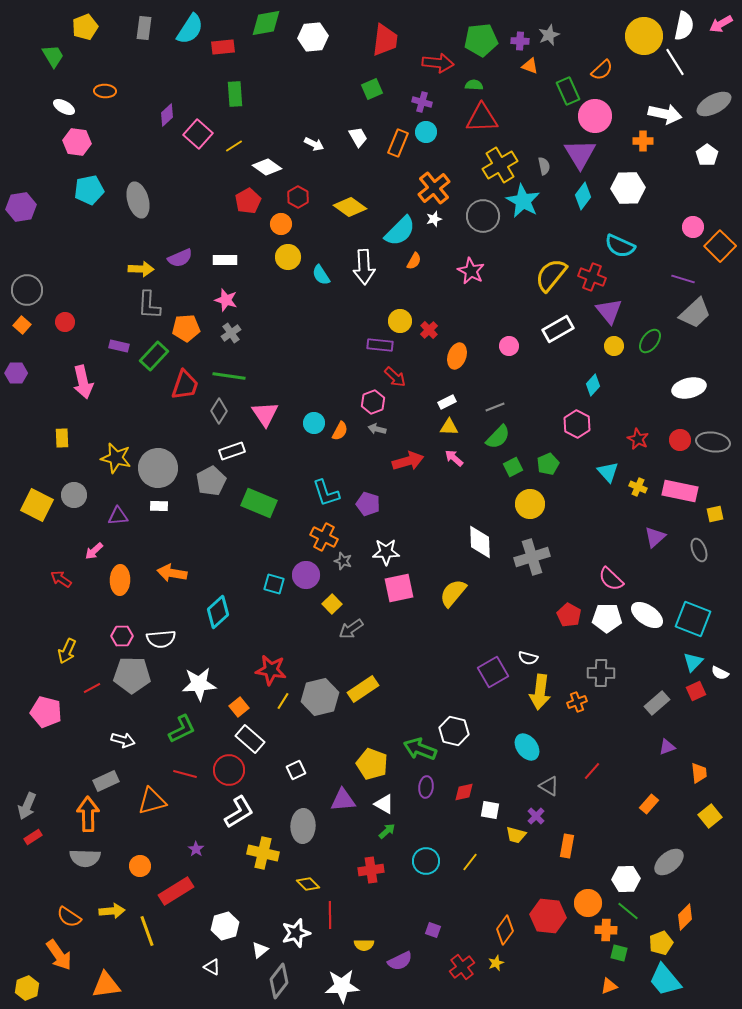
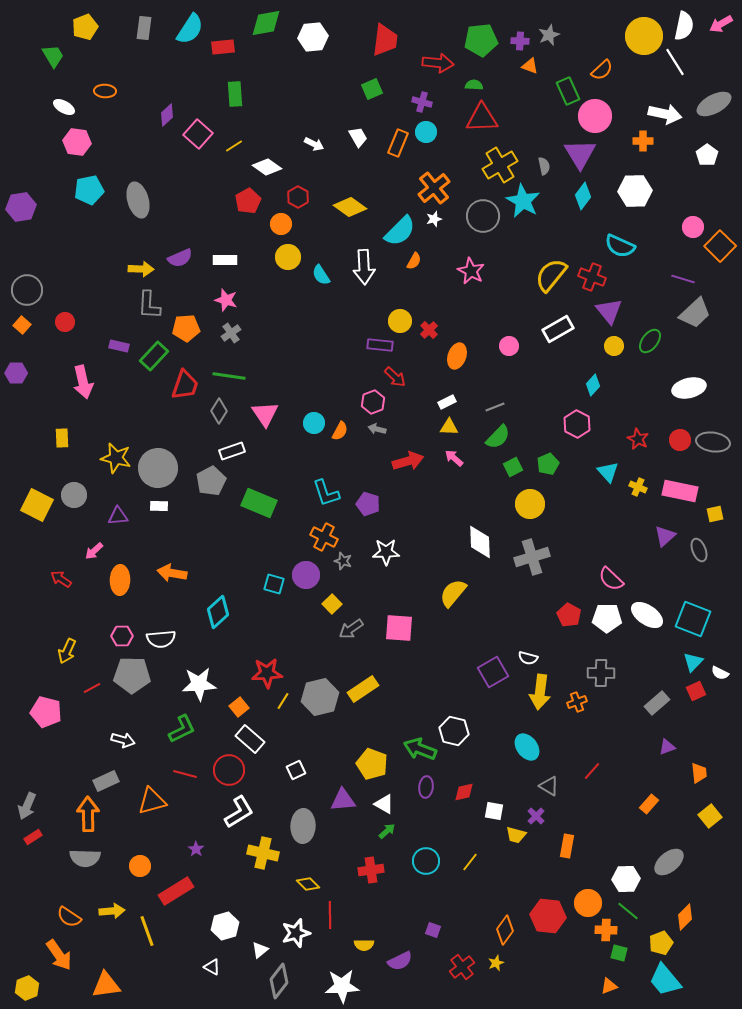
white hexagon at (628, 188): moved 7 px right, 3 px down
purple triangle at (655, 537): moved 10 px right, 1 px up
pink square at (399, 588): moved 40 px down; rotated 16 degrees clockwise
red star at (271, 670): moved 4 px left, 3 px down; rotated 12 degrees counterclockwise
white square at (490, 810): moved 4 px right, 1 px down
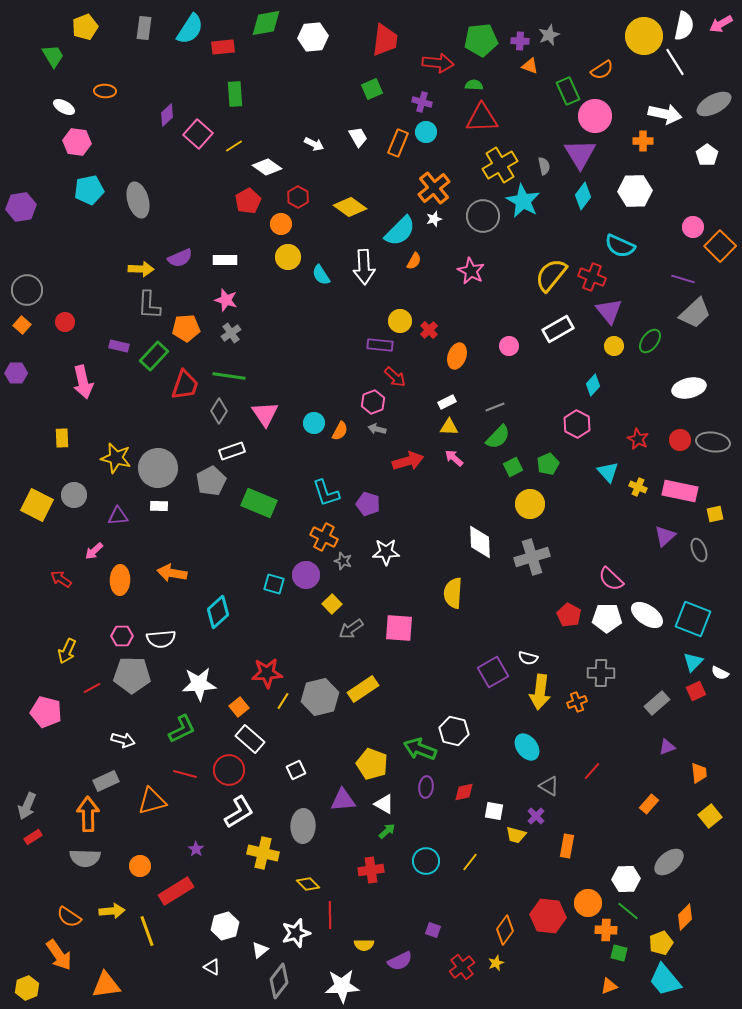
orange semicircle at (602, 70): rotated 10 degrees clockwise
yellow semicircle at (453, 593): rotated 36 degrees counterclockwise
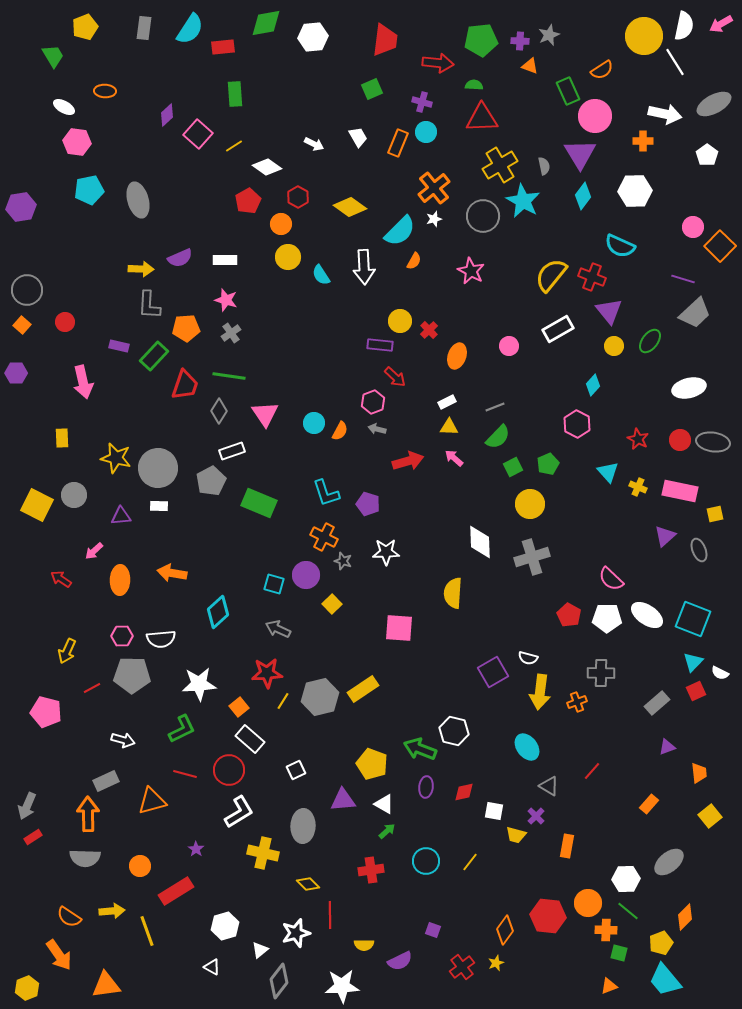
purple triangle at (118, 516): moved 3 px right
gray arrow at (351, 629): moved 73 px left; rotated 60 degrees clockwise
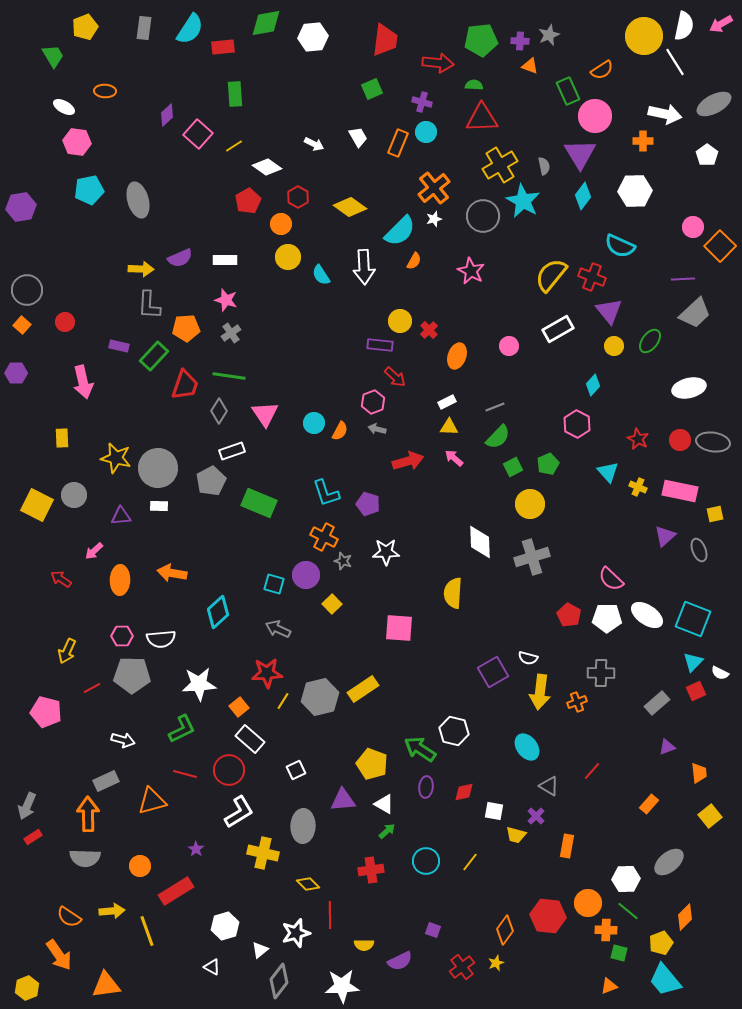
purple line at (683, 279): rotated 20 degrees counterclockwise
green arrow at (420, 749): rotated 12 degrees clockwise
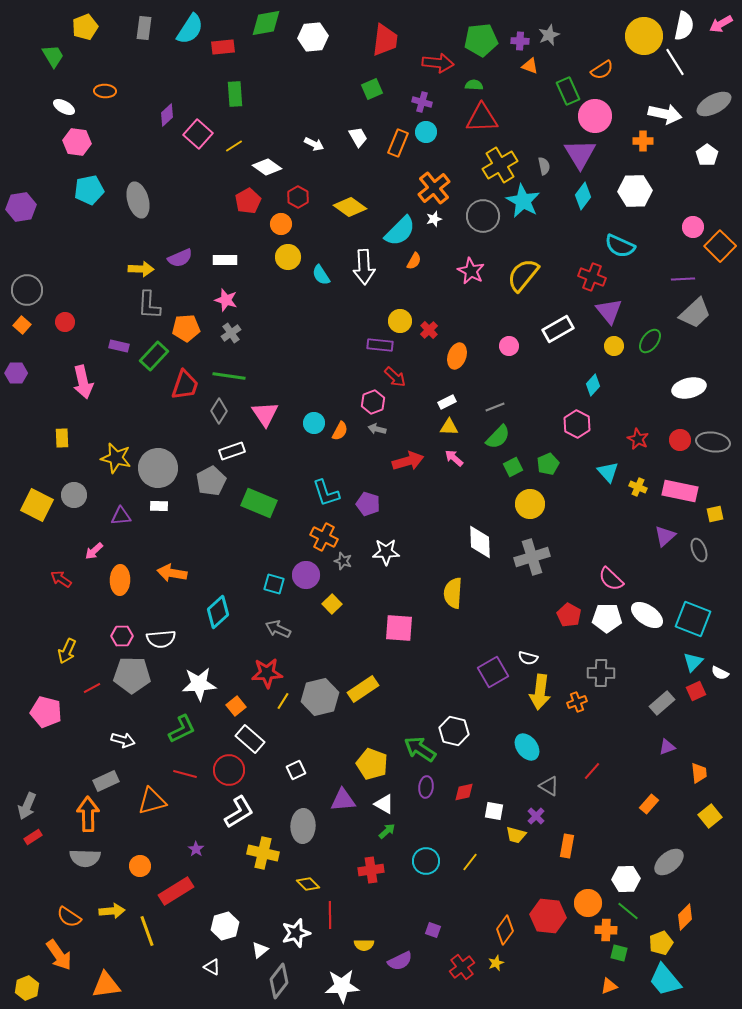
yellow semicircle at (551, 275): moved 28 px left
gray rectangle at (657, 703): moved 5 px right
orange square at (239, 707): moved 3 px left, 1 px up
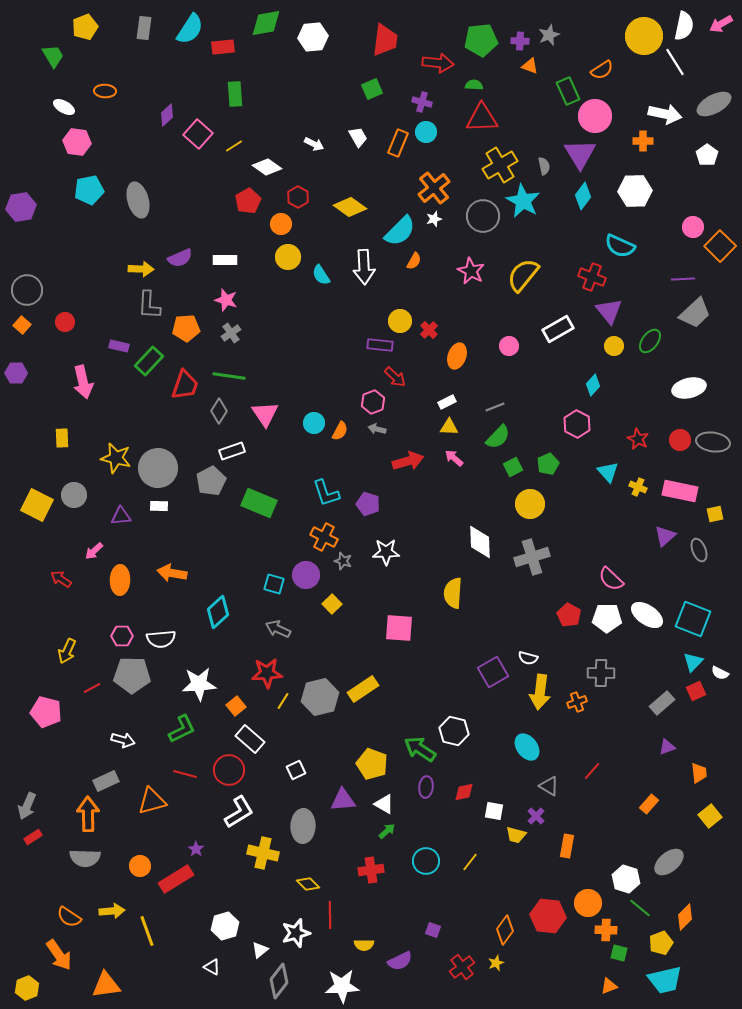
green rectangle at (154, 356): moved 5 px left, 5 px down
white hexagon at (626, 879): rotated 20 degrees clockwise
red rectangle at (176, 891): moved 12 px up
green line at (628, 911): moved 12 px right, 3 px up
cyan trapezoid at (665, 980): rotated 63 degrees counterclockwise
